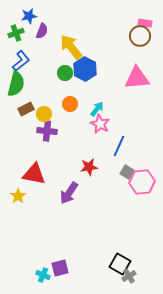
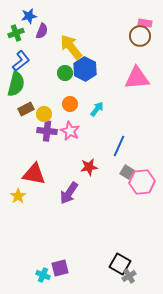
pink star: moved 30 px left, 7 px down
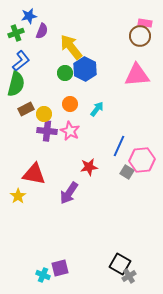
pink triangle: moved 3 px up
pink hexagon: moved 22 px up
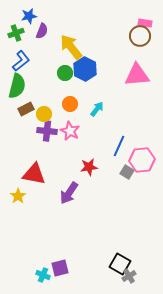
green semicircle: moved 1 px right, 2 px down
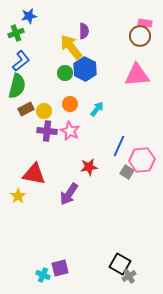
purple semicircle: moved 42 px right; rotated 21 degrees counterclockwise
yellow circle: moved 3 px up
purple arrow: moved 1 px down
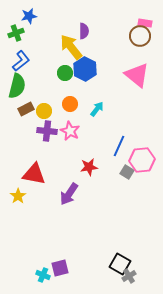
pink triangle: rotated 44 degrees clockwise
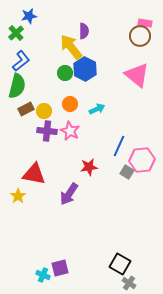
green cross: rotated 21 degrees counterclockwise
cyan arrow: rotated 28 degrees clockwise
gray cross: moved 7 px down; rotated 24 degrees counterclockwise
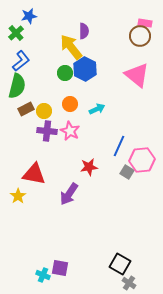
purple square: rotated 24 degrees clockwise
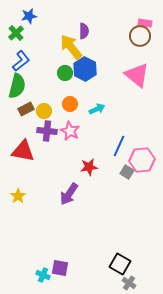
red triangle: moved 11 px left, 23 px up
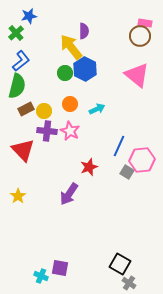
red triangle: moved 1 px up; rotated 35 degrees clockwise
red star: rotated 12 degrees counterclockwise
cyan cross: moved 2 px left, 1 px down
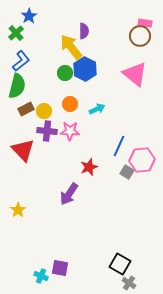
blue star: rotated 21 degrees counterclockwise
pink triangle: moved 2 px left, 1 px up
pink star: rotated 24 degrees counterclockwise
yellow star: moved 14 px down
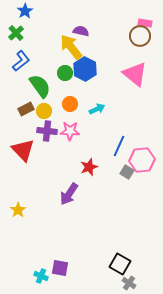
blue star: moved 4 px left, 5 px up
purple semicircle: moved 3 px left; rotated 77 degrees counterclockwise
green semicircle: moved 23 px right; rotated 50 degrees counterclockwise
